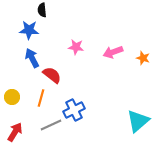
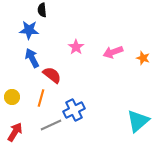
pink star: rotated 28 degrees clockwise
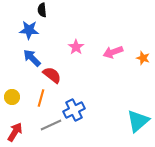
blue arrow: rotated 18 degrees counterclockwise
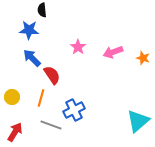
pink star: moved 2 px right
red semicircle: rotated 18 degrees clockwise
gray line: rotated 45 degrees clockwise
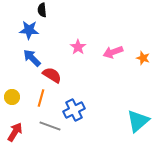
red semicircle: rotated 24 degrees counterclockwise
gray line: moved 1 px left, 1 px down
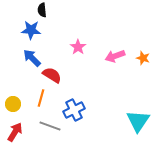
blue star: moved 2 px right
pink arrow: moved 2 px right, 4 px down
yellow circle: moved 1 px right, 7 px down
cyan triangle: rotated 15 degrees counterclockwise
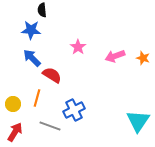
orange line: moved 4 px left
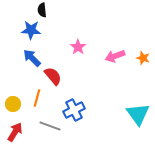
red semicircle: moved 1 px right, 1 px down; rotated 18 degrees clockwise
cyan triangle: moved 7 px up; rotated 10 degrees counterclockwise
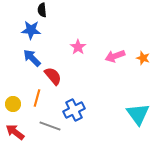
red arrow: rotated 84 degrees counterclockwise
